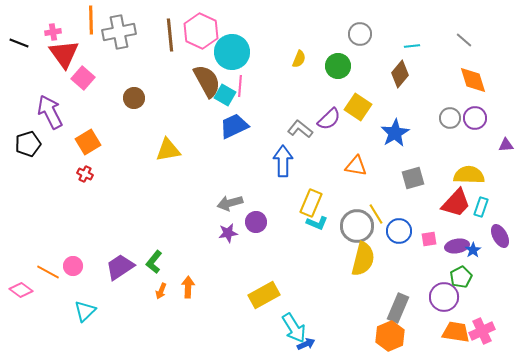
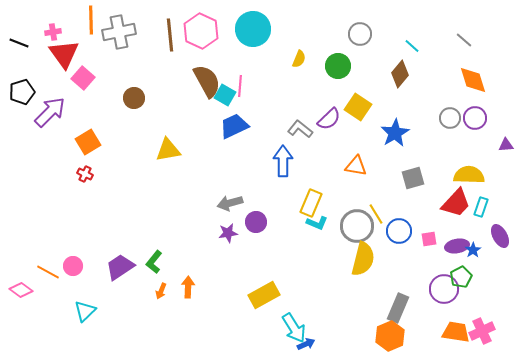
cyan line at (412, 46): rotated 49 degrees clockwise
cyan circle at (232, 52): moved 21 px right, 23 px up
purple arrow at (50, 112): rotated 72 degrees clockwise
black pentagon at (28, 144): moved 6 px left, 52 px up
purple circle at (444, 297): moved 8 px up
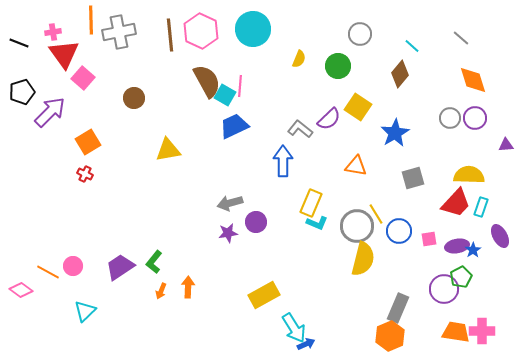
gray line at (464, 40): moved 3 px left, 2 px up
pink cross at (482, 331): rotated 25 degrees clockwise
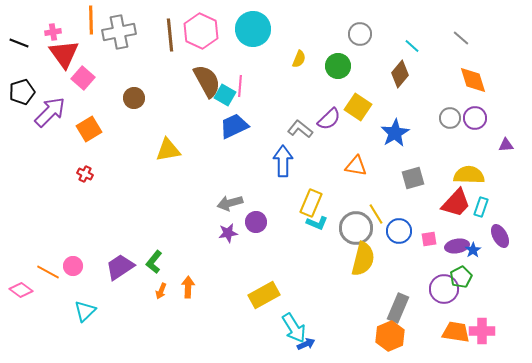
orange square at (88, 142): moved 1 px right, 13 px up
gray circle at (357, 226): moved 1 px left, 2 px down
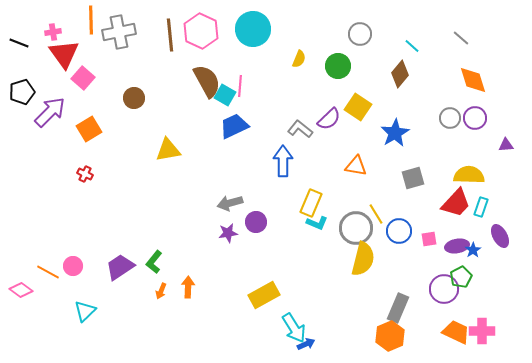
orange trapezoid at (456, 332): rotated 16 degrees clockwise
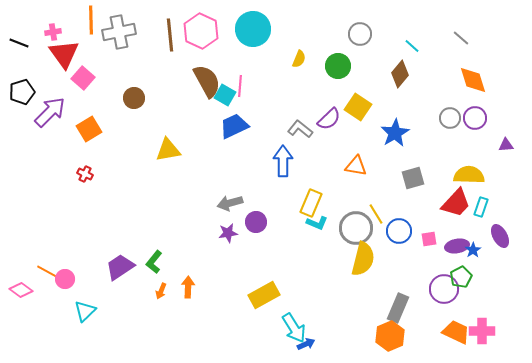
pink circle at (73, 266): moved 8 px left, 13 px down
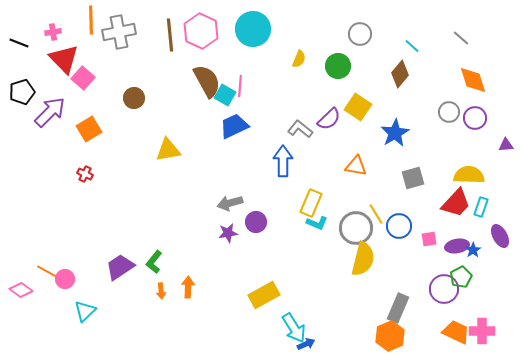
red triangle at (64, 54): moved 5 px down; rotated 8 degrees counterclockwise
gray circle at (450, 118): moved 1 px left, 6 px up
blue circle at (399, 231): moved 5 px up
orange arrow at (161, 291): rotated 28 degrees counterclockwise
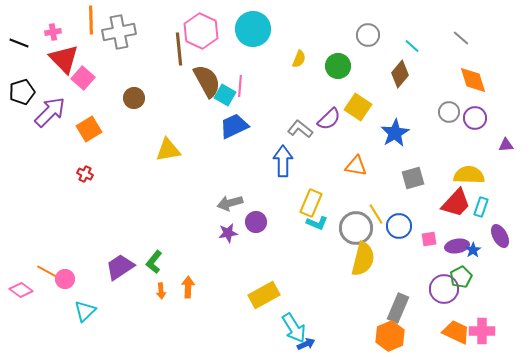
gray circle at (360, 34): moved 8 px right, 1 px down
brown line at (170, 35): moved 9 px right, 14 px down
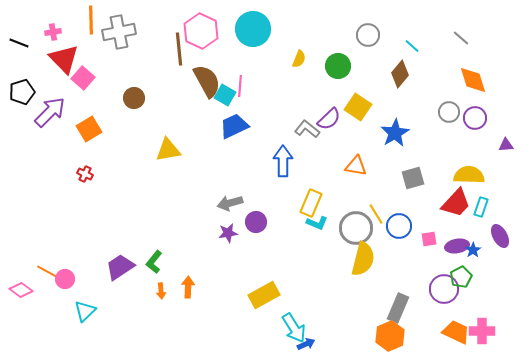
gray L-shape at (300, 129): moved 7 px right
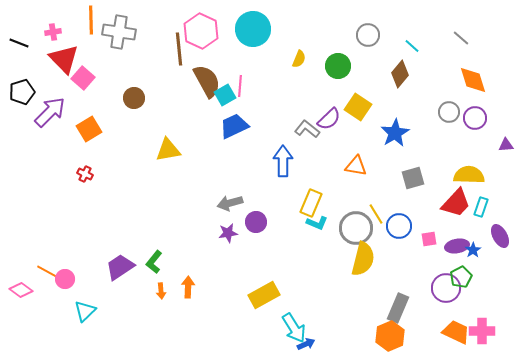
gray cross at (119, 32): rotated 20 degrees clockwise
cyan square at (225, 95): rotated 30 degrees clockwise
purple circle at (444, 289): moved 2 px right, 1 px up
